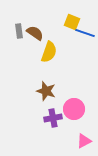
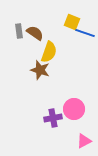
brown star: moved 6 px left, 21 px up
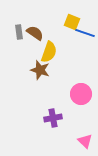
gray rectangle: moved 1 px down
pink circle: moved 7 px right, 15 px up
pink triangle: moved 1 px right; rotated 49 degrees counterclockwise
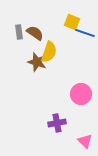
brown star: moved 3 px left, 8 px up
purple cross: moved 4 px right, 5 px down
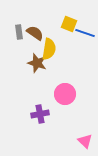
yellow square: moved 3 px left, 2 px down
yellow semicircle: moved 3 px up; rotated 10 degrees counterclockwise
brown star: moved 1 px down
pink circle: moved 16 px left
purple cross: moved 17 px left, 9 px up
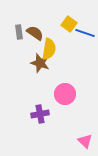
yellow square: rotated 14 degrees clockwise
brown star: moved 3 px right
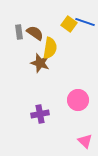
blue line: moved 11 px up
yellow semicircle: moved 1 px right, 1 px up
pink circle: moved 13 px right, 6 px down
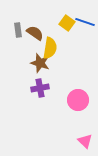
yellow square: moved 2 px left, 1 px up
gray rectangle: moved 1 px left, 2 px up
purple cross: moved 26 px up
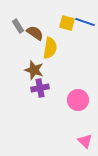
yellow square: rotated 21 degrees counterclockwise
gray rectangle: moved 4 px up; rotated 24 degrees counterclockwise
brown star: moved 6 px left, 7 px down
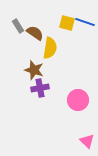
pink triangle: moved 2 px right
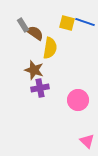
gray rectangle: moved 5 px right, 1 px up
